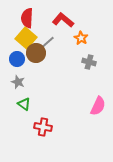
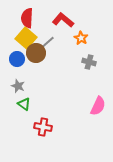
gray star: moved 4 px down
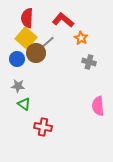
gray star: rotated 16 degrees counterclockwise
pink semicircle: rotated 150 degrees clockwise
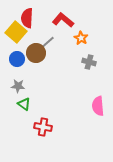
yellow square: moved 10 px left, 6 px up
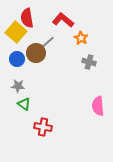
red semicircle: rotated 12 degrees counterclockwise
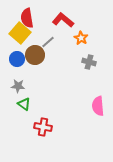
yellow square: moved 4 px right, 1 px down
brown circle: moved 1 px left, 2 px down
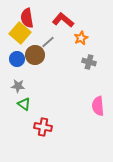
orange star: rotated 16 degrees clockwise
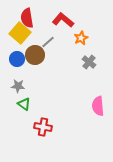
gray cross: rotated 24 degrees clockwise
